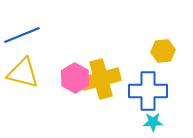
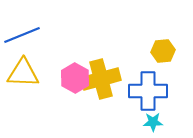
yellow triangle: rotated 12 degrees counterclockwise
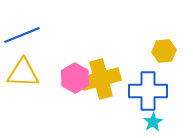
yellow hexagon: moved 1 px right
cyan star: rotated 30 degrees counterclockwise
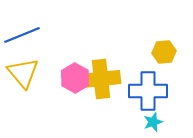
yellow hexagon: moved 1 px down
yellow triangle: rotated 48 degrees clockwise
yellow cross: rotated 9 degrees clockwise
cyan star: rotated 12 degrees clockwise
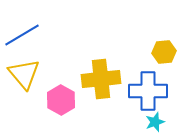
blue line: rotated 9 degrees counterclockwise
yellow triangle: moved 1 px right, 1 px down
pink hexagon: moved 14 px left, 22 px down
cyan star: moved 2 px right
